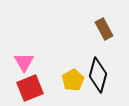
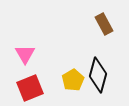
brown rectangle: moved 5 px up
pink triangle: moved 1 px right, 8 px up
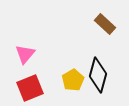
brown rectangle: moved 1 px right; rotated 20 degrees counterclockwise
pink triangle: rotated 10 degrees clockwise
